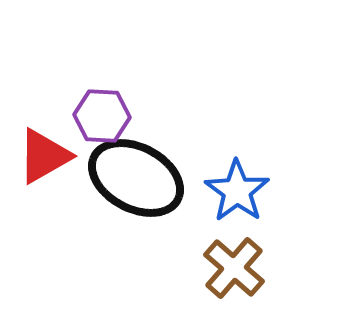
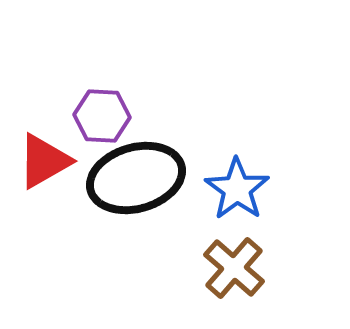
red triangle: moved 5 px down
black ellipse: rotated 44 degrees counterclockwise
blue star: moved 2 px up
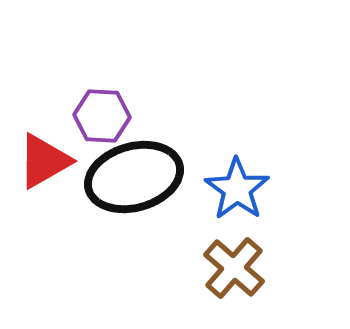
black ellipse: moved 2 px left, 1 px up
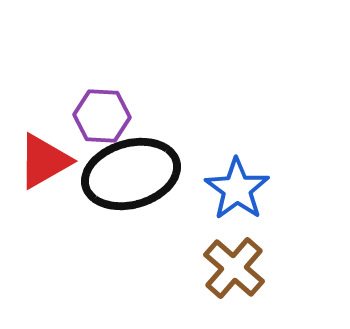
black ellipse: moved 3 px left, 3 px up
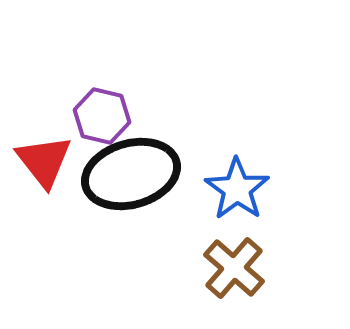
purple hexagon: rotated 10 degrees clockwise
red triangle: rotated 38 degrees counterclockwise
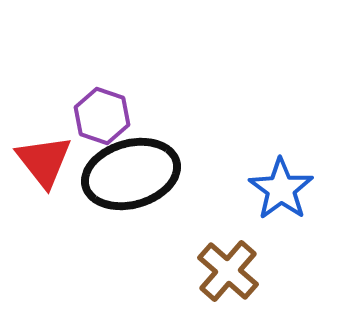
purple hexagon: rotated 6 degrees clockwise
blue star: moved 44 px right
brown cross: moved 6 px left, 3 px down
